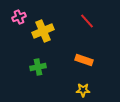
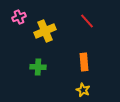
yellow cross: moved 2 px right
orange rectangle: moved 2 px down; rotated 66 degrees clockwise
green cross: rotated 14 degrees clockwise
yellow star: rotated 24 degrees clockwise
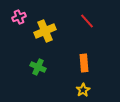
orange rectangle: moved 1 px down
green cross: rotated 21 degrees clockwise
yellow star: rotated 16 degrees clockwise
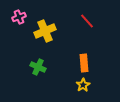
yellow star: moved 5 px up
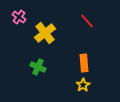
pink cross: rotated 32 degrees counterclockwise
yellow cross: moved 2 px down; rotated 15 degrees counterclockwise
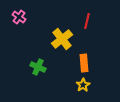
red line: rotated 56 degrees clockwise
yellow cross: moved 17 px right, 6 px down
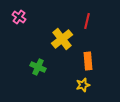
orange rectangle: moved 4 px right, 2 px up
yellow star: rotated 16 degrees clockwise
